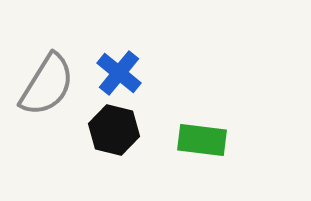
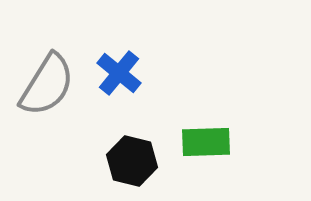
black hexagon: moved 18 px right, 31 px down
green rectangle: moved 4 px right, 2 px down; rotated 9 degrees counterclockwise
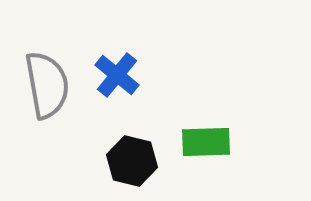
blue cross: moved 2 px left, 2 px down
gray semicircle: rotated 42 degrees counterclockwise
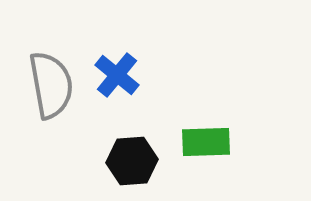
gray semicircle: moved 4 px right
black hexagon: rotated 18 degrees counterclockwise
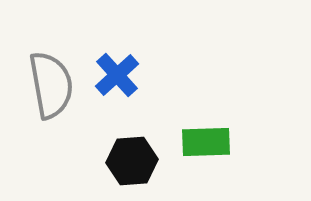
blue cross: rotated 9 degrees clockwise
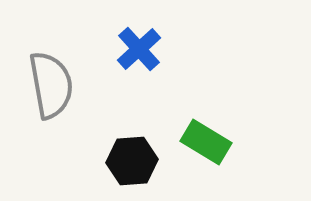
blue cross: moved 22 px right, 26 px up
green rectangle: rotated 33 degrees clockwise
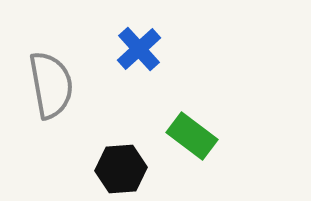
green rectangle: moved 14 px left, 6 px up; rotated 6 degrees clockwise
black hexagon: moved 11 px left, 8 px down
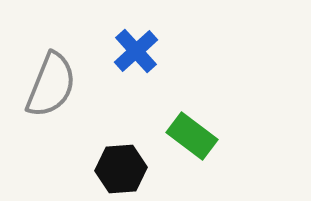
blue cross: moved 3 px left, 2 px down
gray semicircle: rotated 32 degrees clockwise
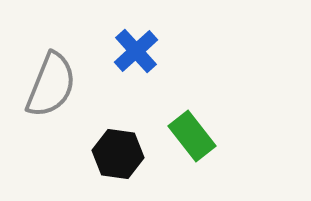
green rectangle: rotated 15 degrees clockwise
black hexagon: moved 3 px left, 15 px up; rotated 12 degrees clockwise
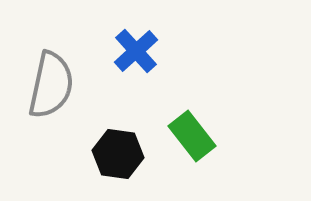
gray semicircle: rotated 10 degrees counterclockwise
